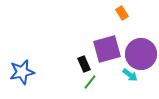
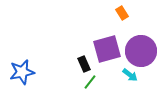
purple circle: moved 3 px up
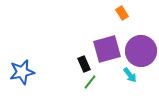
cyan arrow: rotated 14 degrees clockwise
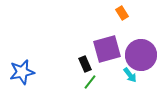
purple circle: moved 4 px down
black rectangle: moved 1 px right
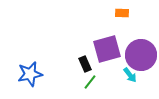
orange rectangle: rotated 56 degrees counterclockwise
blue star: moved 8 px right, 2 px down
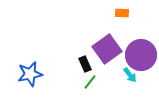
purple square: rotated 20 degrees counterclockwise
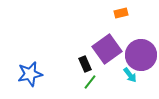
orange rectangle: moved 1 px left; rotated 16 degrees counterclockwise
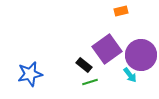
orange rectangle: moved 2 px up
black rectangle: moved 1 px left, 1 px down; rotated 28 degrees counterclockwise
green line: rotated 35 degrees clockwise
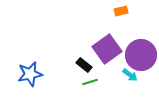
cyan arrow: rotated 14 degrees counterclockwise
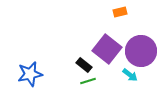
orange rectangle: moved 1 px left, 1 px down
purple square: rotated 16 degrees counterclockwise
purple circle: moved 4 px up
green line: moved 2 px left, 1 px up
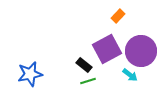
orange rectangle: moved 2 px left, 4 px down; rotated 32 degrees counterclockwise
purple square: rotated 24 degrees clockwise
